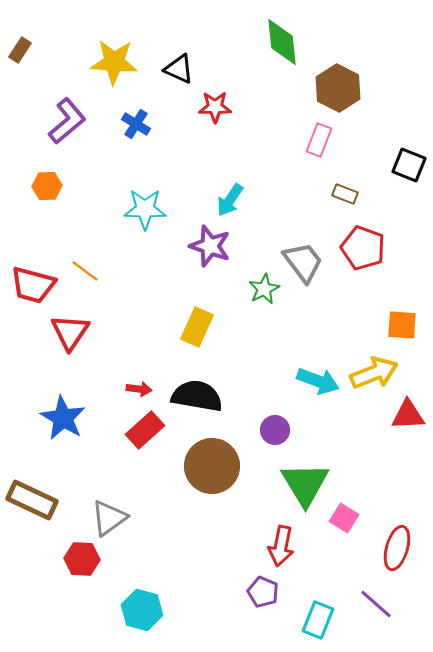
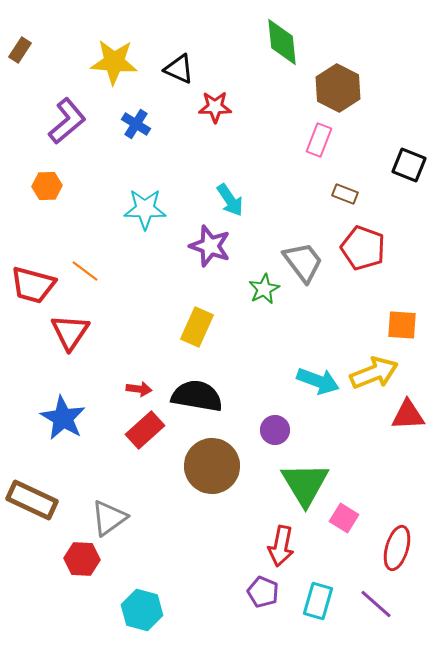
cyan arrow at (230, 200): rotated 68 degrees counterclockwise
cyan rectangle at (318, 620): moved 19 px up; rotated 6 degrees counterclockwise
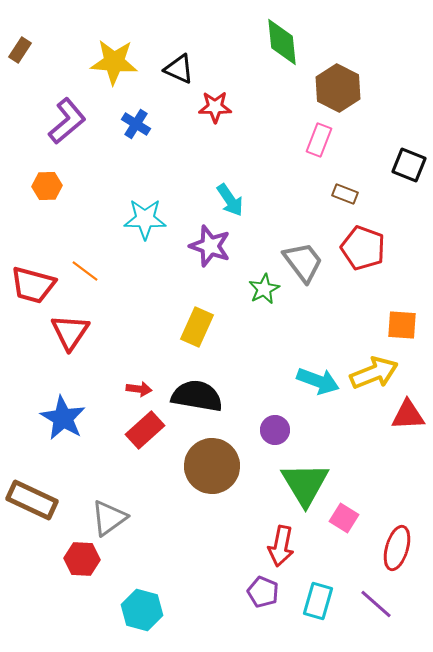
cyan star at (145, 209): moved 10 px down
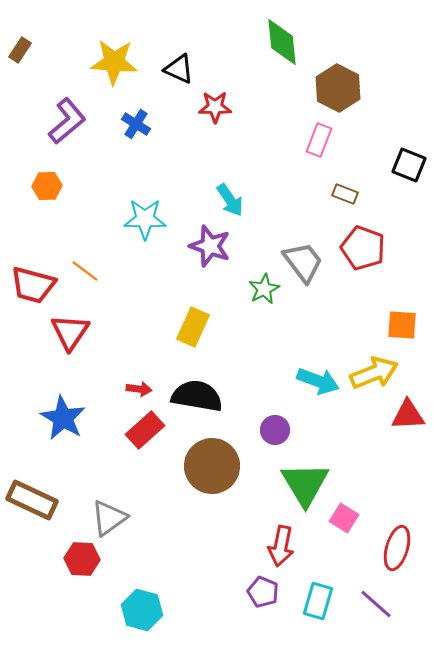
yellow rectangle at (197, 327): moved 4 px left
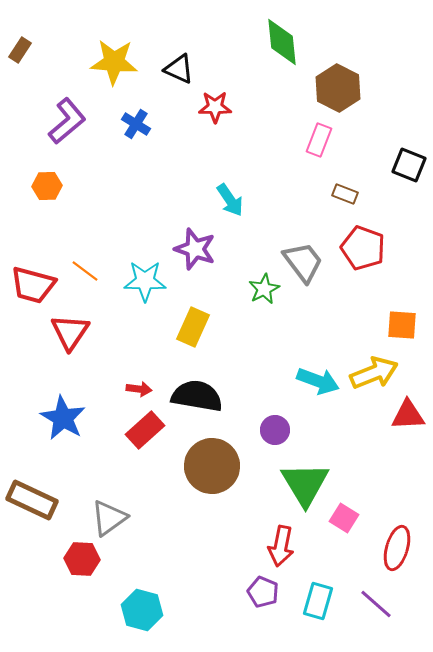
cyan star at (145, 219): moved 62 px down
purple star at (210, 246): moved 15 px left, 3 px down
